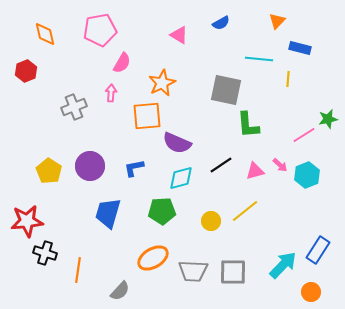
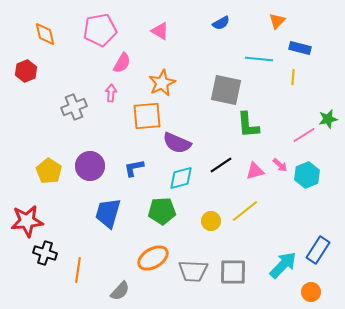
pink triangle at (179, 35): moved 19 px left, 4 px up
yellow line at (288, 79): moved 5 px right, 2 px up
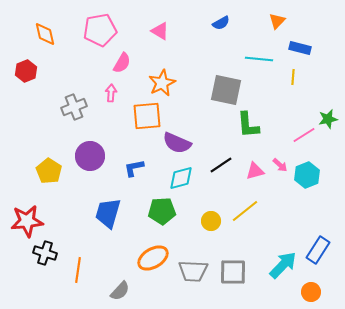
purple circle at (90, 166): moved 10 px up
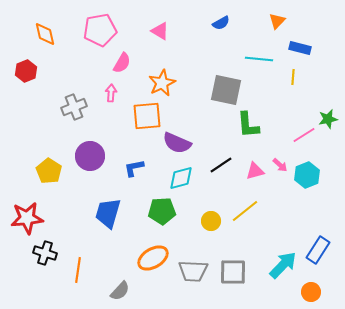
red star at (27, 221): moved 3 px up
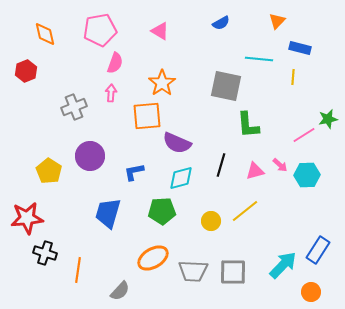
pink semicircle at (122, 63): moved 7 px left; rotated 10 degrees counterclockwise
orange star at (162, 83): rotated 8 degrees counterclockwise
gray square at (226, 90): moved 4 px up
black line at (221, 165): rotated 40 degrees counterclockwise
blue L-shape at (134, 168): moved 4 px down
cyan hexagon at (307, 175): rotated 20 degrees clockwise
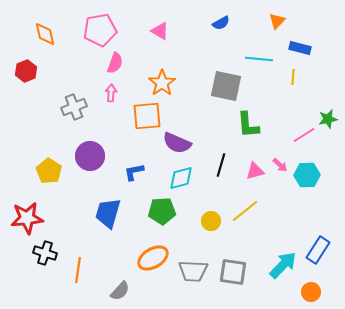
gray square at (233, 272): rotated 8 degrees clockwise
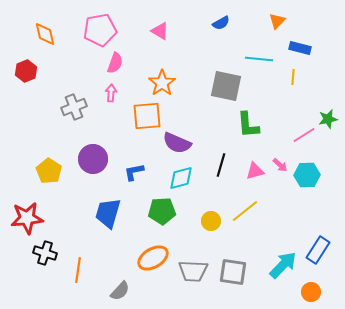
purple circle at (90, 156): moved 3 px right, 3 px down
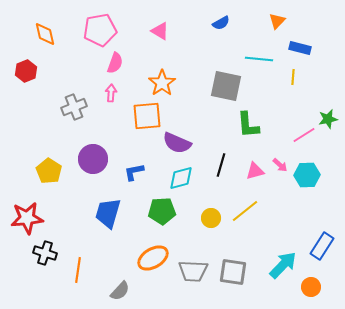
yellow circle at (211, 221): moved 3 px up
blue rectangle at (318, 250): moved 4 px right, 4 px up
orange circle at (311, 292): moved 5 px up
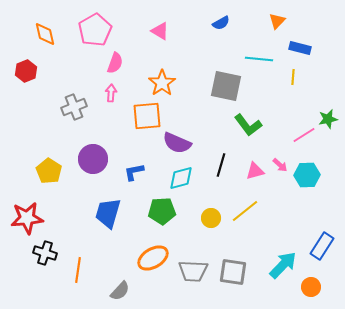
pink pentagon at (100, 30): moved 5 px left; rotated 20 degrees counterclockwise
green L-shape at (248, 125): rotated 32 degrees counterclockwise
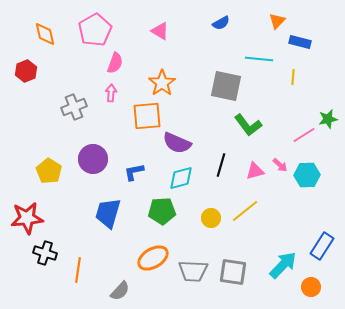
blue rectangle at (300, 48): moved 6 px up
